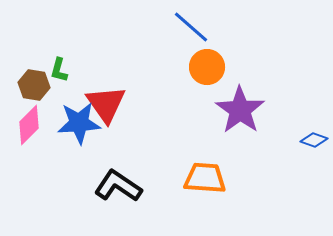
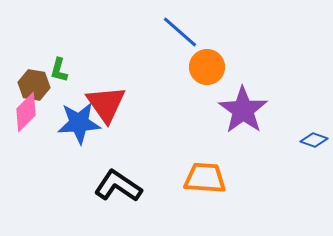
blue line: moved 11 px left, 5 px down
purple star: moved 3 px right
pink diamond: moved 3 px left, 13 px up
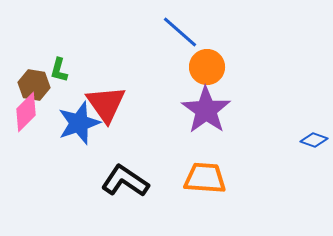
purple star: moved 37 px left
blue star: rotated 15 degrees counterclockwise
black L-shape: moved 7 px right, 5 px up
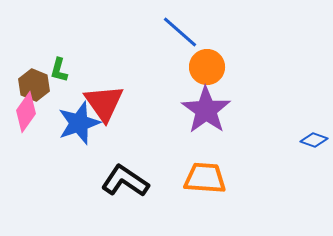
brown hexagon: rotated 12 degrees clockwise
red triangle: moved 2 px left, 1 px up
pink diamond: rotated 9 degrees counterclockwise
